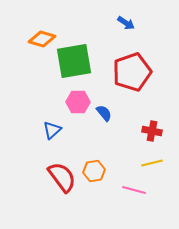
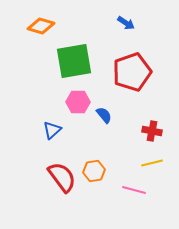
orange diamond: moved 1 px left, 13 px up
blue semicircle: moved 2 px down
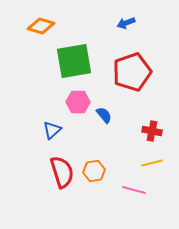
blue arrow: rotated 126 degrees clockwise
red semicircle: moved 5 px up; rotated 20 degrees clockwise
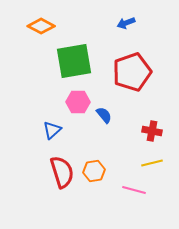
orange diamond: rotated 12 degrees clockwise
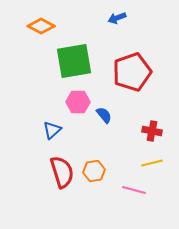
blue arrow: moved 9 px left, 5 px up
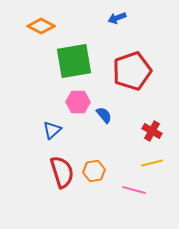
red pentagon: moved 1 px up
red cross: rotated 18 degrees clockwise
